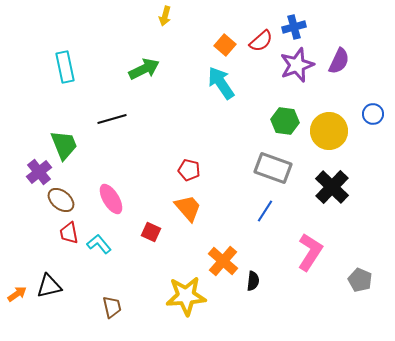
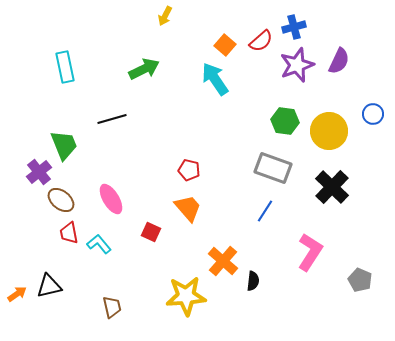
yellow arrow: rotated 12 degrees clockwise
cyan arrow: moved 6 px left, 4 px up
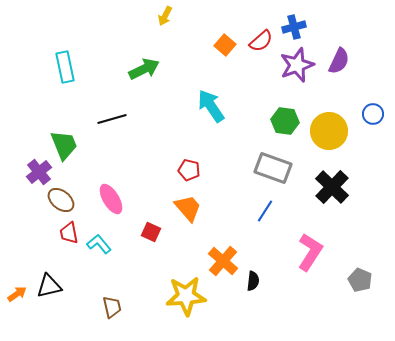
cyan arrow: moved 4 px left, 27 px down
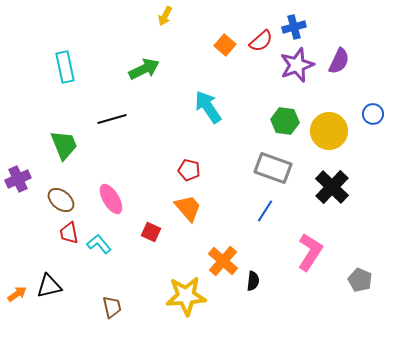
cyan arrow: moved 3 px left, 1 px down
purple cross: moved 21 px left, 7 px down; rotated 15 degrees clockwise
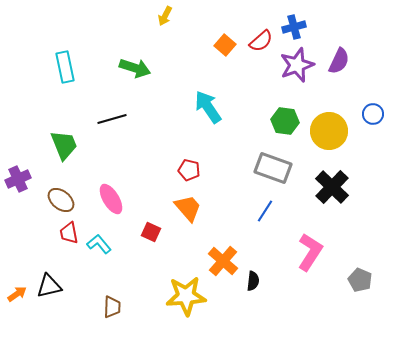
green arrow: moved 9 px left, 1 px up; rotated 44 degrees clockwise
brown trapezoid: rotated 15 degrees clockwise
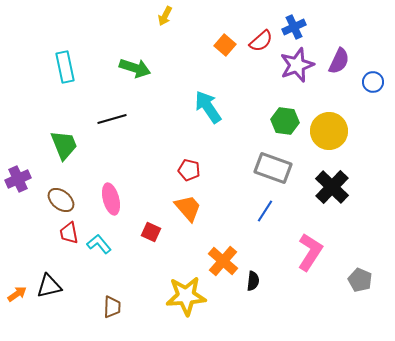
blue cross: rotated 10 degrees counterclockwise
blue circle: moved 32 px up
pink ellipse: rotated 16 degrees clockwise
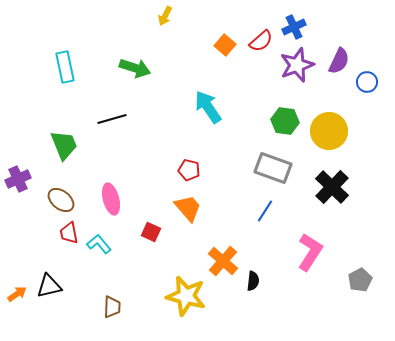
blue circle: moved 6 px left
gray pentagon: rotated 20 degrees clockwise
yellow star: rotated 18 degrees clockwise
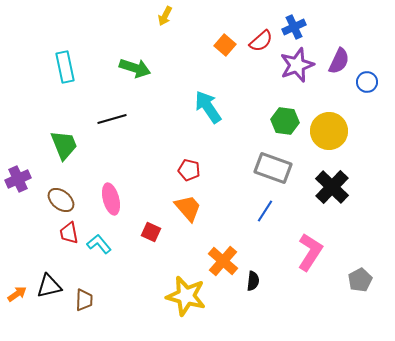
brown trapezoid: moved 28 px left, 7 px up
